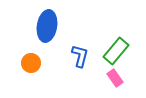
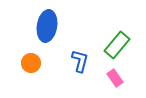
green rectangle: moved 1 px right, 6 px up
blue L-shape: moved 5 px down
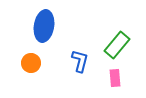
blue ellipse: moved 3 px left
pink rectangle: rotated 30 degrees clockwise
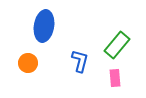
orange circle: moved 3 px left
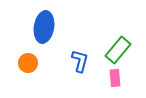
blue ellipse: moved 1 px down
green rectangle: moved 1 px right, 5 px down
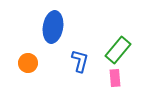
blue ellipse: moved 9 px right
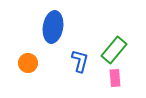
green rectangle: moved 4 px left
